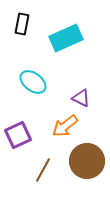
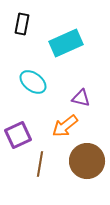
cyan rectangle: moved 5 px down
purple triangle: rotated 12 degrees counterclockwise
brown line: moved 3 px left, 6 px up; rotated 20 degrees counterclockwise
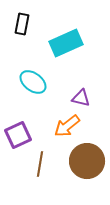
orange arrow: moved 2 px right
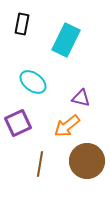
cyan rectangle: moved 3 px up; rotated 40 degrees counterclockwise
purple square: moved 12 px up
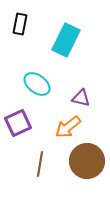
black rectangle: moved 2 px left
cyan ellipse: moved 4 px right, 2 px down
orange arrow: moved 1 px right, 1 px down
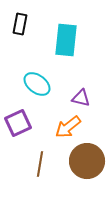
cyan rectangle: rotated 20 degrees counterclockwise
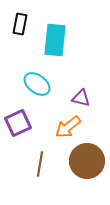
cyan rectangle: moved 11 px left
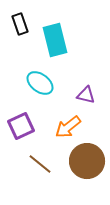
black rectangle: rotated 30 degrees counterclockwise
cyan rectangle: rotated 20 degrees counterclockwise
cyan ellipse: moved 3 px right, 1 px up
purple triangle: moved 5 px right, 3 px up
purple square: moved 3 px right, 3 px down
brown line: rotated 60 degrees counterclockwise
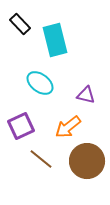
black rectangle: rotated 25 degrees counterclockwise
brown line: moved 1 px right, 5 px up
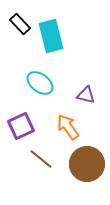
cyan rectangle: moved 4 px left, 4 px up
orange arrow: rotated 92 degrees clockwise
brown circle: moved 3 px down
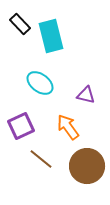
brown circle: moved 2 px down
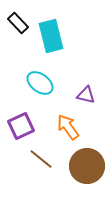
black rectangle: moved 2 px left, 1 px up
